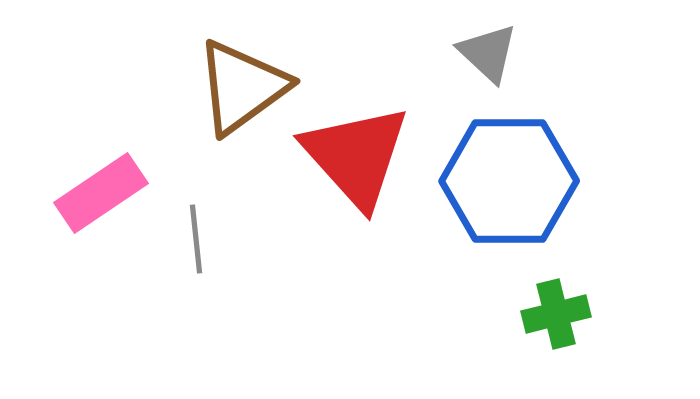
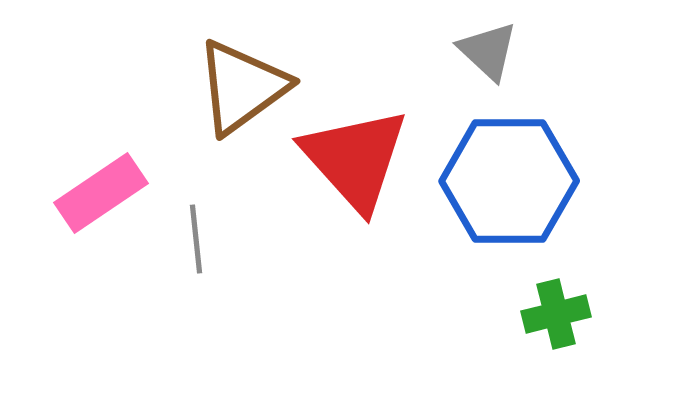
gray triangle: moved 2 px up
red triangle: moved 1 px left, 3 px down
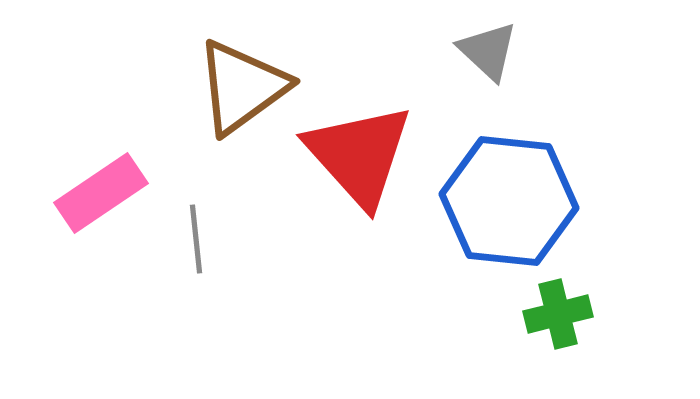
red triangle: moved 4 px right, 4 px up
blue hexagon: moved 20 px down; rotated 6 degrees clockwise
green cross: moved 2 px right
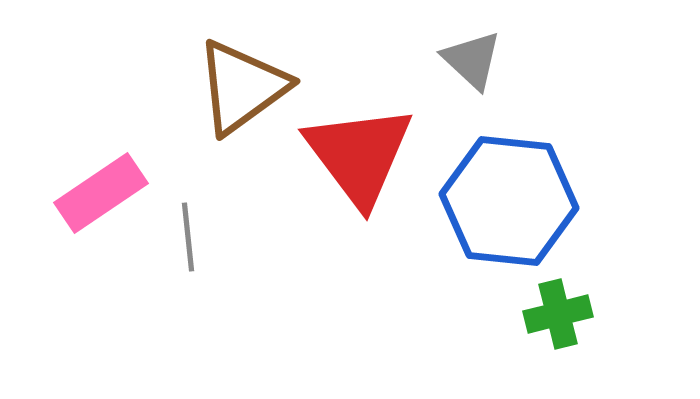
gray triangle: moved 16 px left, 9 px down
red triangle: rotated 5 degrees clockwise
gray line: moved 8 px left, 2 px up
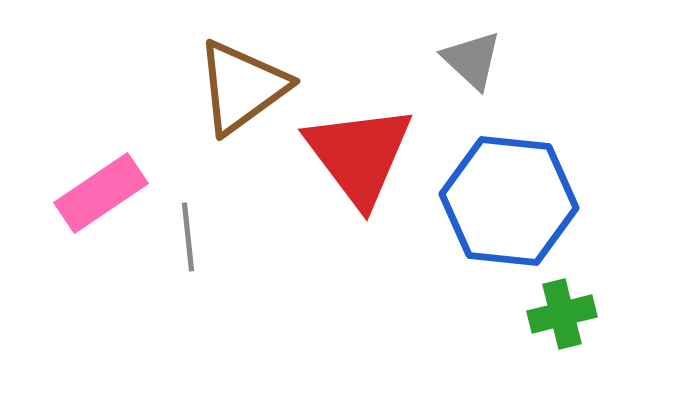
green cross: moved 4 px right
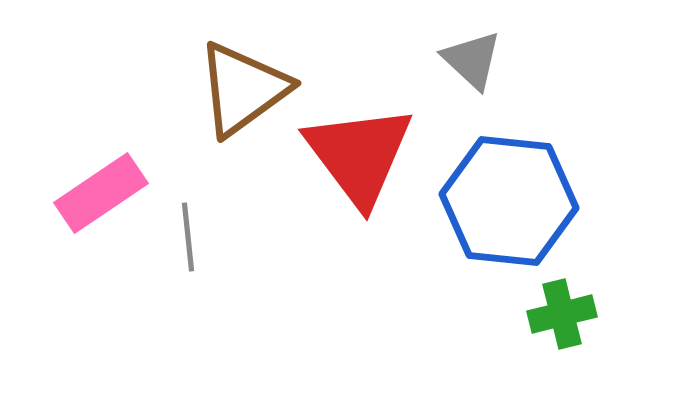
brown triangle: moved 1 px right, 2 px down
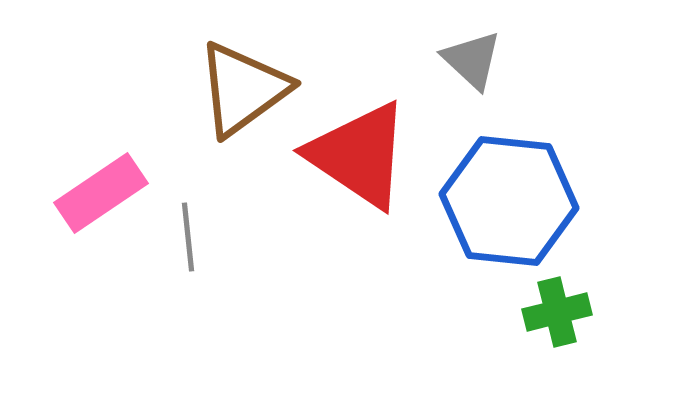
red triangle: rotated 19 degrees counterclockwise
green cross: moved 5 px left, 2 px up
